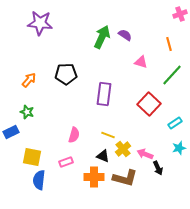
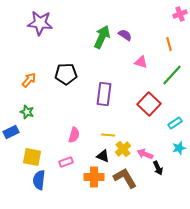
yellow line: rotated 16 degrees counterclockwise
brown L-shape: rotated 135 degrees counterclockwise
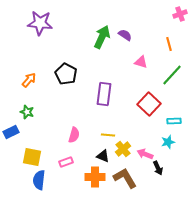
black pentagon: rotated 30 degrees clockwise
cyan rectangle: moved 1 px left, 2 px up; rotated 32 degrees clockwise
cyan star: moved 11 px left, 6 px up
orange cross: moved 1 px right
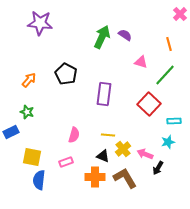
pink cross: rotated 24 degrees counterclockwise
green line: moved 7 px left
black arrow: rotated 56 degrees clockwise
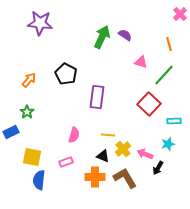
green line: moved 1 px left
purple rectangle: moved 7 px left, 3 px down
green star: rotated 16 degrees clockwise
cyan star: moved 2 px down
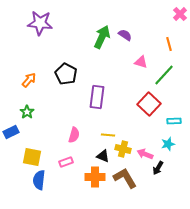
yellow cross: rotated 35 degrees counterclockwise
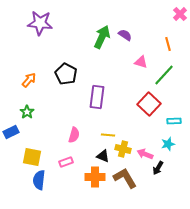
orange line: moved 1 px left
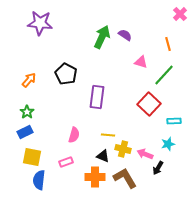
blue rectangle: moved 14 px right
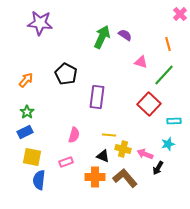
orange arrow: moved 3 px left
yellow line: moved 1 px right
brown L-shape: rotated 10 degrees counterclockwise
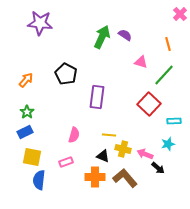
black arrow: rotated 80 degrees counterclockwise
